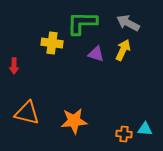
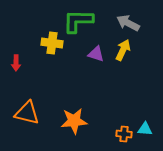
green L-shape: moved 4 px left, 2 px up
red arrow: moved 2 px right, 3 px up
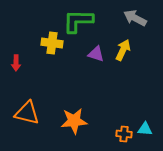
gray arrow: moved 7 px right, 5 px up
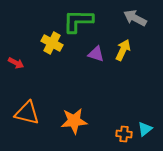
yellow cross: rotated 20 degrees clockwise
red arrow: rotated 63 degrees counterclockwise
cyan triangle: rotated 42 degrees counterclockwise
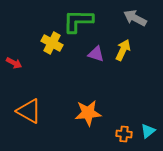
red arrow: moved 2 px left
orange triangle: moved 2 px right, 2 px up; rotated 16 degrees clockwise
orange star: moved 14 px right, 8 px up
cyan triangle: moved 3 px right, 2 px down
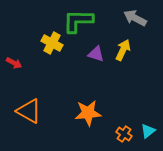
orange cross: rotated 28 degrees clockwise
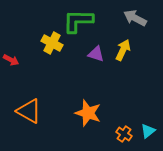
red arrow: moved 3 px left, 3 px up
orange star: rotated 24 degrees clockwise
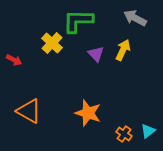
yellow cross: rotated 15 degrees clockwise
purple triangle: rotated 30 degrees clockwise
red arrow: moved 3 px right
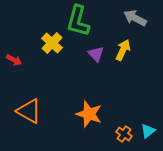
green L-shape: rotated 76 degrees counterclockwise
orange star: moved 1 px right, 1 px down
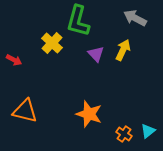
orange triangle: moved 4 px left; rotated 16 degrees counterclockwise
